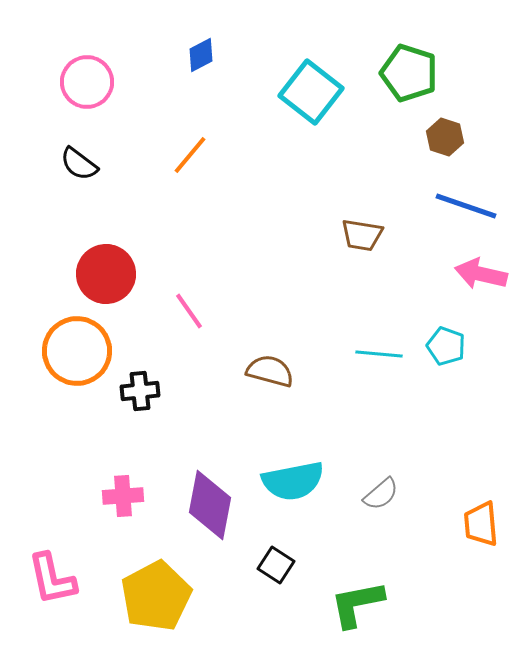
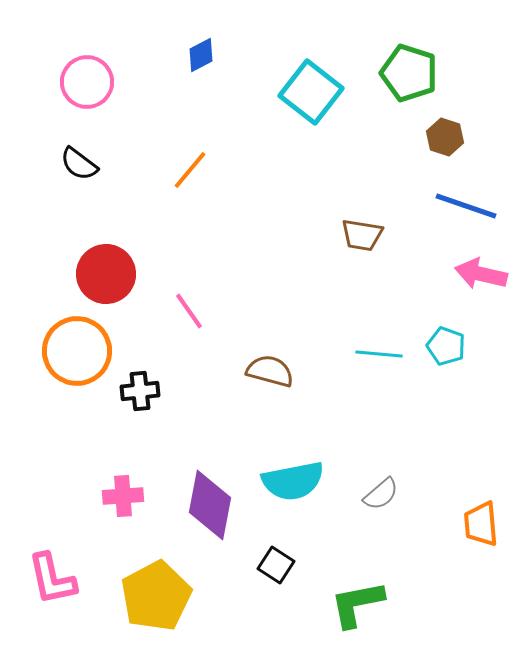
orange line: moved 15 px down
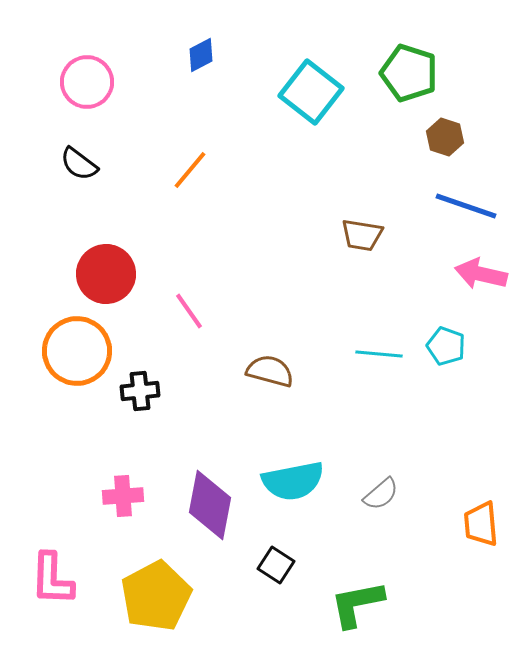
pink L-shape: rotated 14 degrees clockwise
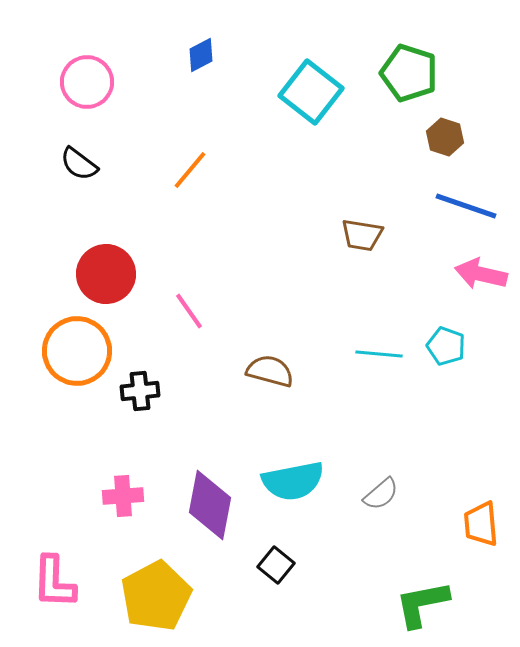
black square: rotated 6 degrees clockwise
pink L-shape: moved 2 px right, 3 px down
green L-shape: moved 65 px right
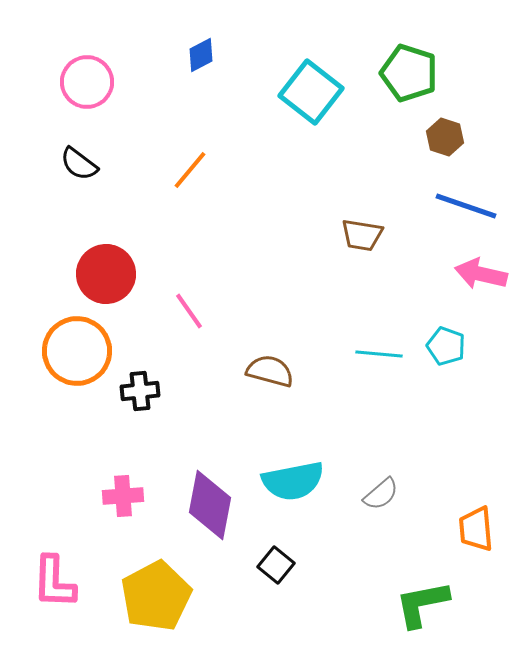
orange trapezoid: moved 5 px left, 5 px down
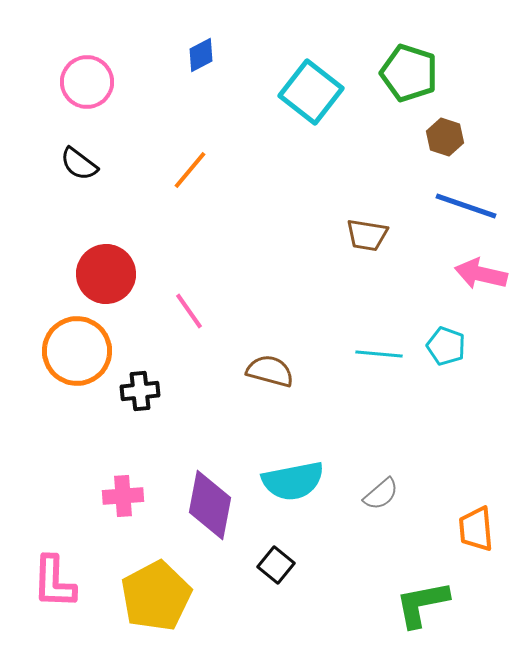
brown trapezoid: moved 5 px right
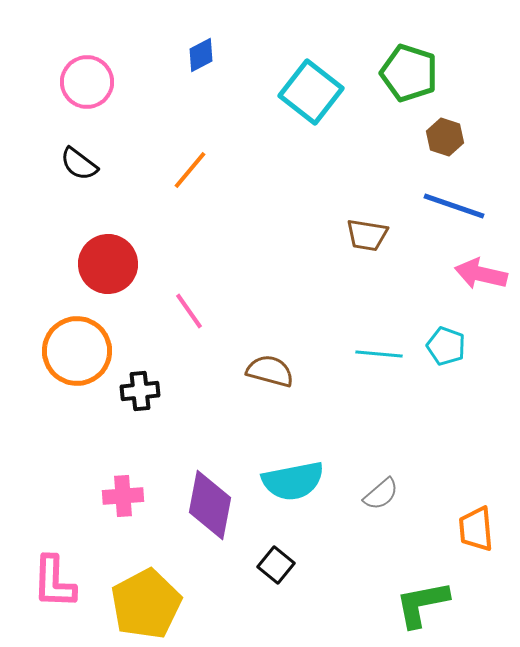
blue line: moved 12 px left
red circle: moved 2 px right, 10 px up
yellow pentagon: moved 10 px left, 8 px down
